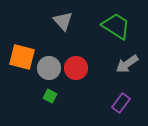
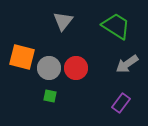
gray triangle: rotated 20 degrees clockwise
green square: rotated 16 degrees counterclockwise
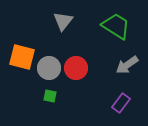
gray arrow: moved 1 px down
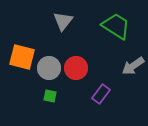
gray arrow: moved 6 px right, 1 px down
purple rectangle: moved 20 px left, 9 px up
